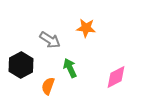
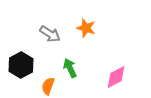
orange star: rotated 12 degrees clockwise
gray arrow: moved 6 px up
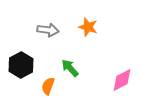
orange star: moved 2 px right, 1 px up
gray arrow: moved 2 px left, 4 px up; rotated 25 degrees counterclockwise
green arrow: rotated 18 degrees counterclockwise
pink diamond: moved 6 px right, 3 px down
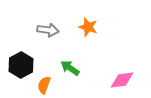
green arrow: rotated 12 degrees counterclockwise
pink diamond: rotated 20 degrees clockwise
orange semicircle: moved 4 px left, 1 px up
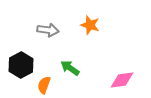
orange star: moved 2 px right, 2 px up
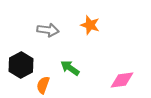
orange semicircle: moved 1 px left
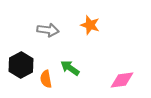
orange semicircle: moved 3 px right, 6 px up; rotated 30 degrees counterclockwise
